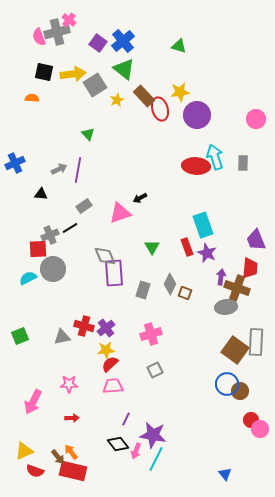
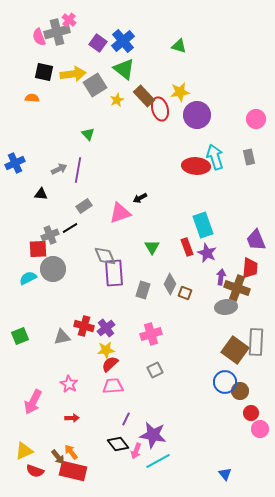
gray rectangle at (243, 163): moved 6 px right, 6 px up; rotated 14 degrees counterclockwise
pink star at (69, 384): rotated 30 degrees clockwise
blue circle at (227, 384): moved 2 px left, 2 px up
red circle at (251, 420): moved 7 px up
cyan line at (156, 459): moved 2 px right, 2 px down; rotated 35 degrees clockwise
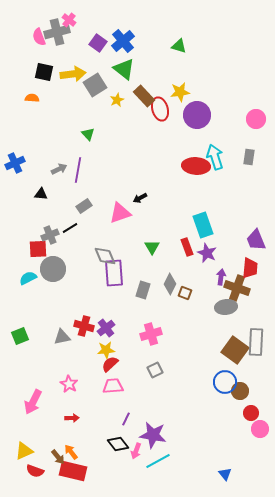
gray rectangle at (249, 157): rotated 21 degrees clockwise
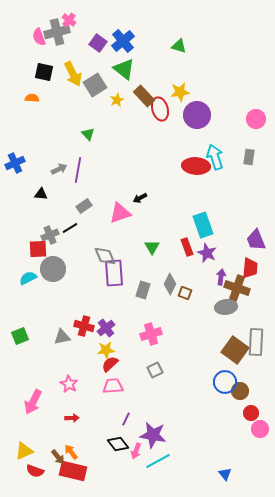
yellow arrow at (73, 74): rotated 70 degrees clockwise
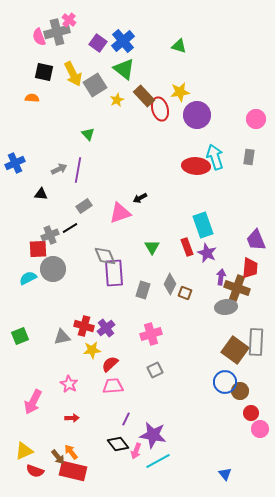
yellow star at (106, 350): moved 14 px left
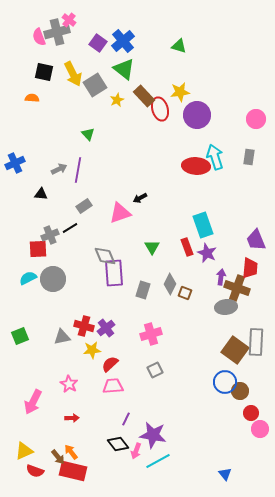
gray circle at (53, 269): moved 10 px down
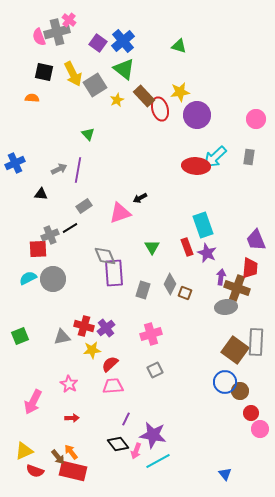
cyan arrow at (215, 157): rotated 115 degrees counterclockwise
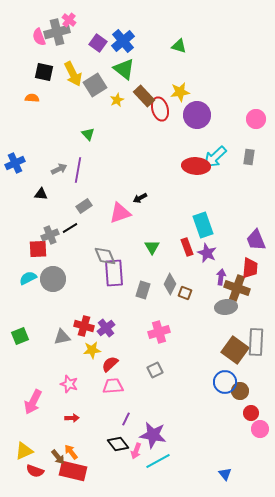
pink cross at (151, 334): moved 8 px right, 2 px up
pink star at (69, 384): rotated 12 degrees counterclockwise
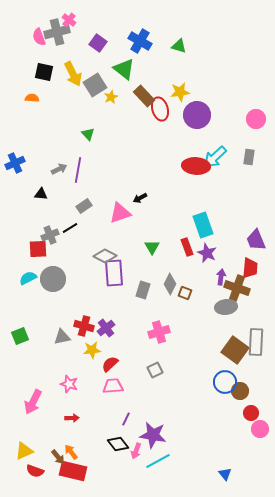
blue cross at (123, 41): moved 17 px right; rotated 20 degrees counterclockwise
yellow star at (117, 100): moved 6 px left, 3 px up
gray diamond at (105, 256): rotated 40 degrees counterclockwise
